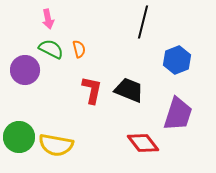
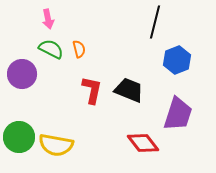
black line: moved 12 px right
purple circle: moved 3 px left, 4 px down
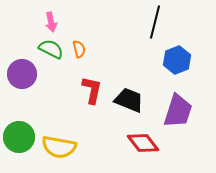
pink arrow: moved 3 px right, 3 px down
black trapezoid: moved 10 px down
purple trapezoid: moved 3 px up
yellow semicircle: moved 3 px right, 2 px down
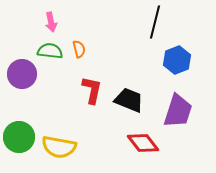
green semicircle: moved 1 px left, 2 px down; rotated 20 degrees counterclockwise
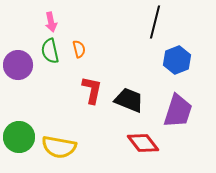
green semicircle: rotated 110 degrees counterclockwise
purple circle: moved 4 px left, 9 px up
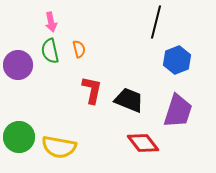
black line: moved 1 px right
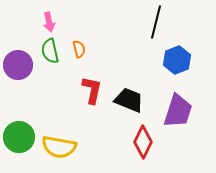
pink arrow: moved 2 px left
red diamond: moved 1 px up; rotated 64 degrees clockwise
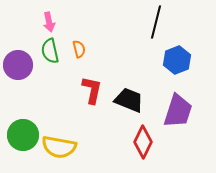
green circle: moved 4 px right, 2 px up
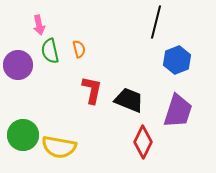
pink arrow: moved 10 px left, 3 px down
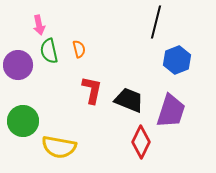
green semicircle: moved 1 px left
purple trapezoid: moved 7 px left
green circle: moved 14 px up
red diamond: moved 2 px left
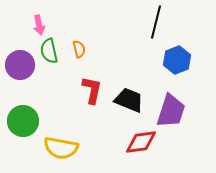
purple circle: moved 2 px right
red diamond: rotated 56 degrees clockwise
yellow semicircle: moved 2 px right, 1 px down
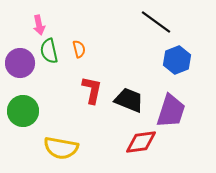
black line: rotated 68 degrees counterclockwise
purple circle: moved 2 px up
green circle: moved 10 px up
